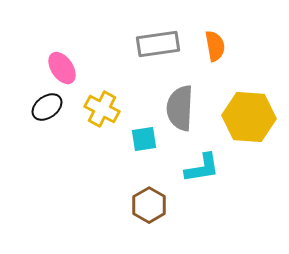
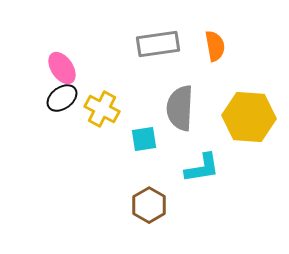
black ellipse: moved 15 px right, 9 px up
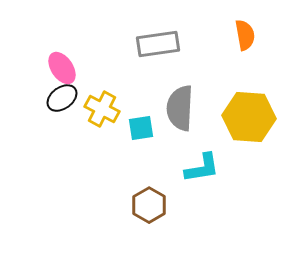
orange semicircle: moved 30 px right, 11 px up
cyan square: moved 3 px left, 11 px up
